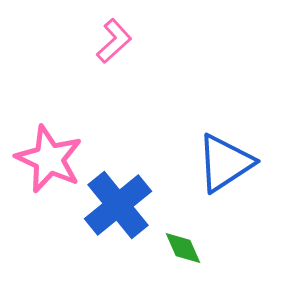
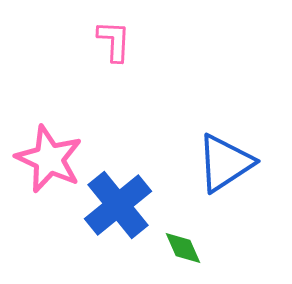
pink L-shape: rotated 45 degrees counterclockwise
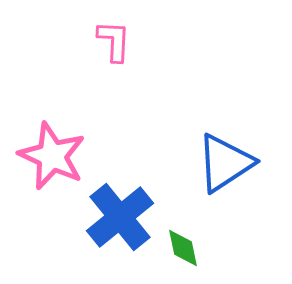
pink star: moved 3 px right, 3 px up
blue cross: moved 2 px right, 12 px down
green diamond: rotated 12 degrees clockwise
